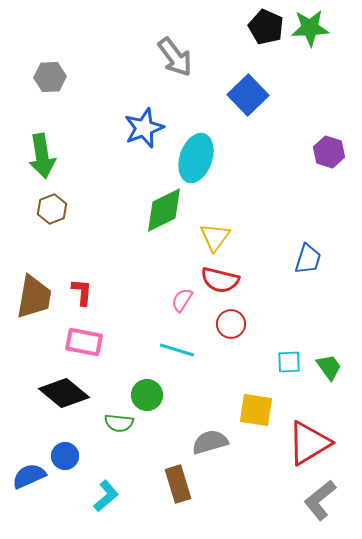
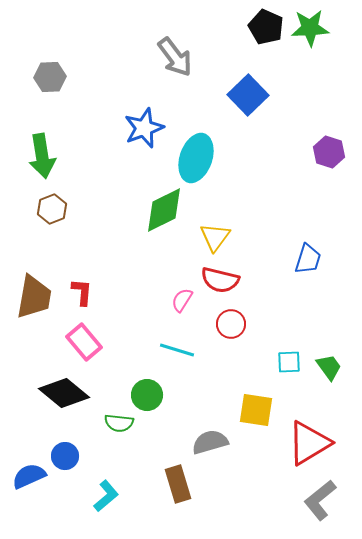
pink rectangle: rotated 39 degrees clockwise
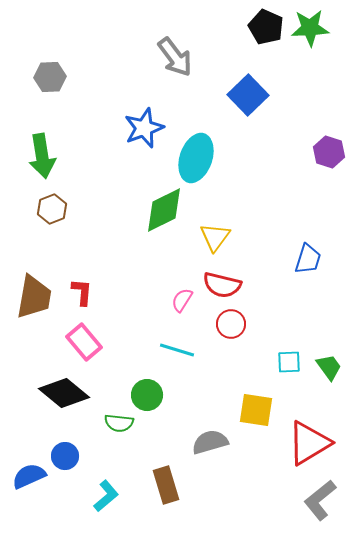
red semicircle: moved 2 px right, 5 px down
brown rectangle: moved 12 px left, 1 px down
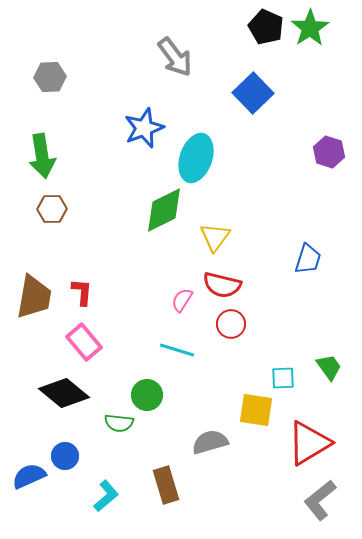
green star: rotated 30 degrees counterclockwise
blue square: moved 5 px right, 2 px up
brown hexagon: rotated 20 degrees clockwise
cyan square: moved 6 px left, 16 px down
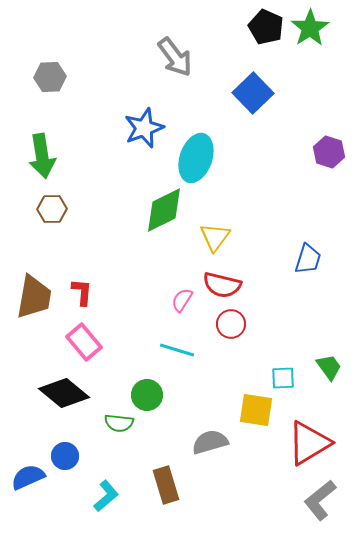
blue semicircle: moved 1 px left, 1 px down
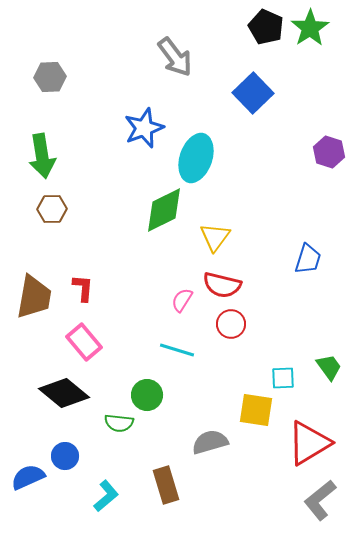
red L-shape: moved 1 px right, 4 px up
